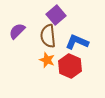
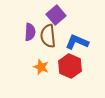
purple semicircle: moved 13 px right, 1 px down; rotated 138 degrees clockwise
orange star: moved 6 px left, 7 px down
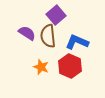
purple semicircle: moved 3 px left, 1 px down; rotated 60 degrees counterclockwise
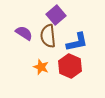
purple semicircle: moved 3 px left
blue L-shape: rotated 145 degrees clockwise
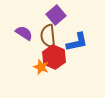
red hexagon: moved 16 px left, 9 px up
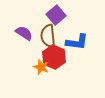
blue L-shape: rotated 20 degrees clockwise
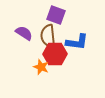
purple square: rotated 30 degrees counterclockwise
red hexagon: moved 1 px right, 3 px up; rotated 25 degrees counterclockwise
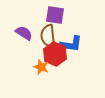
purple square: moved 1 px left; rotated 12 degrees counterclockwise
blue L-shape: moved 6 px left, 2 px down
red hexagon: rotated 25 degrees clockwise
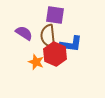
orange star: moved 5 px left, 5 px up
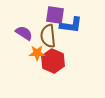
blue L-shape: moved 19 px up
red hexagon: moved 2 px left, 7 px down
orange star: moved 1 px right, 9 px up; rotated 21 degrees counterclockwise
